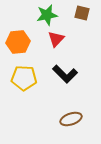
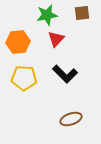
brown square: rotated 21 degrees counterclockwise
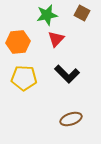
brown square: rotated 35 degrees clockwise
black L-shape: moved 2 px right
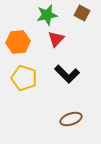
yellow pentagon: rotated 15 degrees clockwise
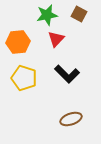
brown square: moved 3 px left, 1 px down
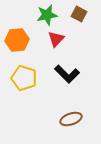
orange hexagon: moved 1 px left, 2 px up
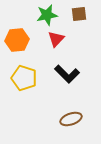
brown square: rotated 35 degrees counterclockwise
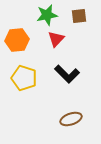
brown square: moved 2 px down
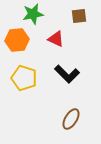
green star: moved 14 px left, 1 px up
red triangle: rotated 48 degrees counterclockwise
brown ellipse: rotated 40 degrees counterclockwise
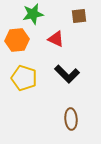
brown ellipse: rotated 35 degrees counterclockwise
